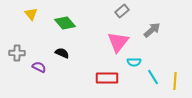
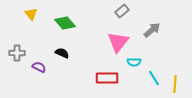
cyan line: moved 1 px right, 1 px down
yellow line: moved 3 px down
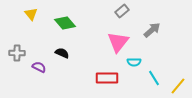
yellow line: moved 3 px right, 2 px down; rotated 36 degrees clockwise
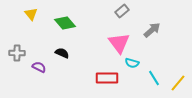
pink triangle: moved 1 px right, 1 px down; rotated 15 degrees counterclockwise
cyan semicircle: moved 2 px left, 1 px down; rotated 16 degrees clockwise
yellow line: moved 3 px up
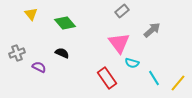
gray cross: rotated 21 degrees counterclockwise
red rectangle: rotated 55 degrees clockwise
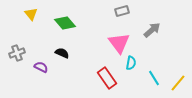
gray rectangle: rotated 24 degrees clockwise
cyan semicircle: moved 1 px left; rotated 96 degrees counterclockwise
purple semicircle: moved 2 px right
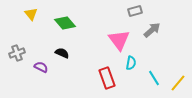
gray rectangle: moved 13 px right
pink triangle: moved 3 px up
red rectangle: rotated 15 degrees clockwise
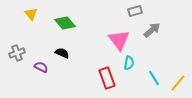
cyan semicircle: moved 2 px left
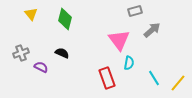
green diamond: moved 4 px up; rotated 55 degrees clockwise
gray cross: moved 4 px right
